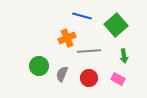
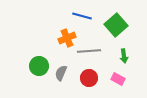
gray semicircle: moved 1 px left, 1 px up
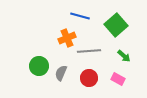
blue line: moved 2 px left
green arrow: rotated 40 degrees counterclockwise
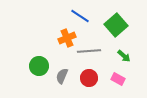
blue line: rotated 18 degrees clockwise
gray semicircle: moved 1 px right, 3 px down
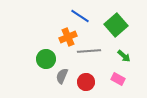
orange cross: moved 1 px right, 1 px up
green circle: moved 7 px right, 7 px up
red circle: moved 3 px left, 4 px down
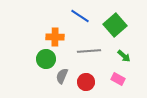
green square: moved 1 px left
orange cross: moved 13 px left; rotated 24 degrees clockwise
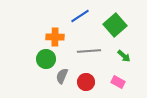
blue line: rotated 66 degrees counterclockwise
pink rectangle: moved 3 px down
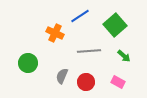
orange cross: moved 4 px up; rotated 24 degrees clockwise
green circle: moved 18 px left, 4 px down
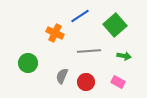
green arrow: rotated 32 degrees counterclockwise
